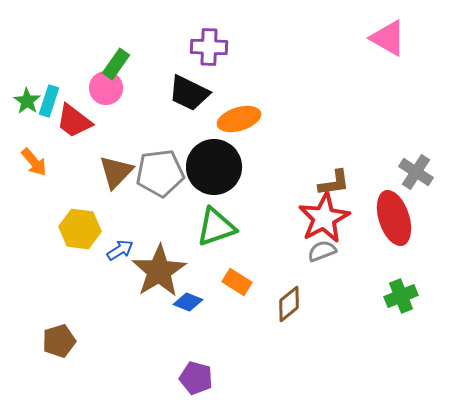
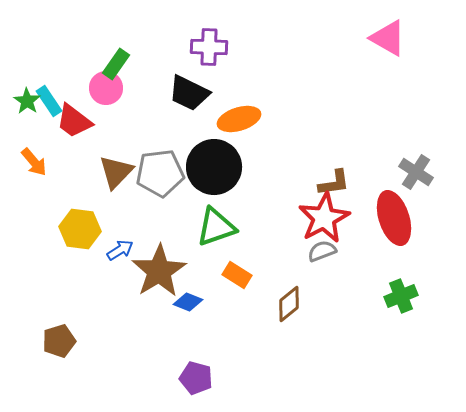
cyan rectangle: rotated 52 degrees counterclockwise
orange rectangle: moved 7 px up
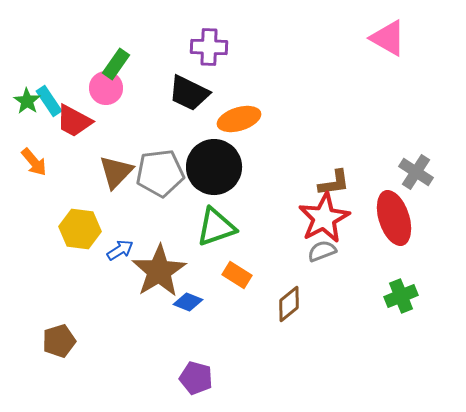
red trapezoid: rotated 9 degrees counterclockwise
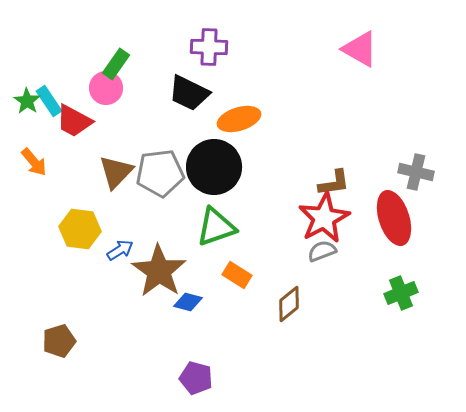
pink triangle: moved 28 px left, 11 px down
gray cross: rotated 20 degrees counterclockwise
brown star: rotated 6 degrees counterclockwise
green cross: moved 3 px up
blue diamond: rotated 8 degrees counterclockwise
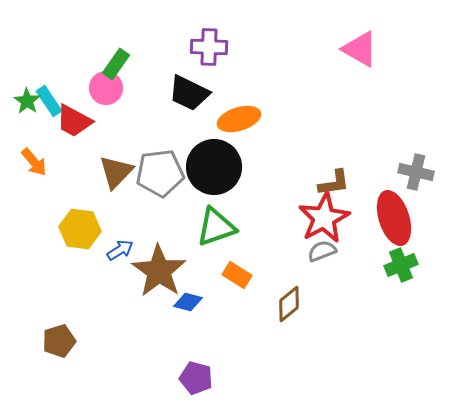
green cross: moved 28 px up
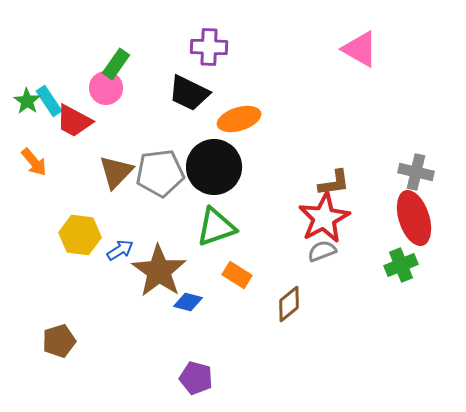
red ellipse: moved 20 px right
yellow hexagon: moved 6 px down
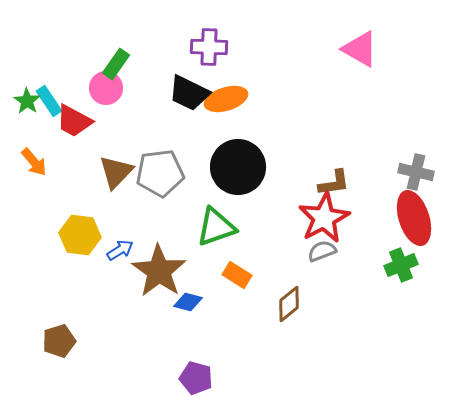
orange ellipse: moved 13 px left, 20 px up
black circle: moved 24 px right
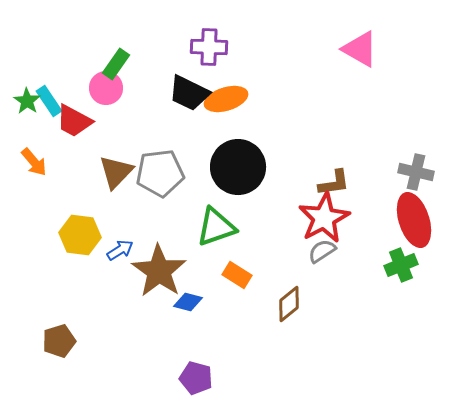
red ellipse: moved 2 px down
gray semicircle: rotated 12 degrees counterclockwise
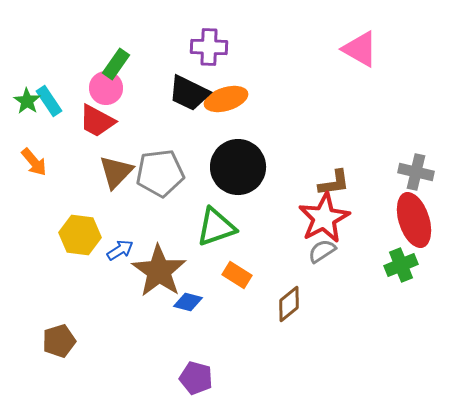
red trapezoid: moved 23 px right
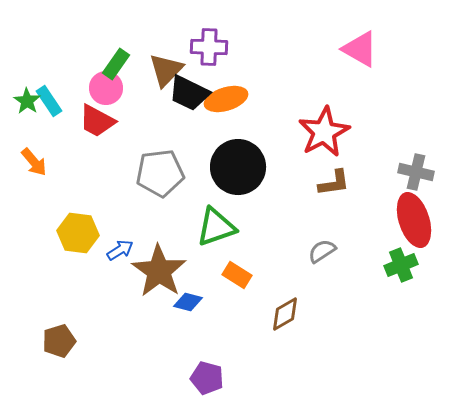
brown triangle: moved 50 px right, 102 px up
red star: moved 86 px up
yellow hexagon: moved 2 px left, 2 px up
brown diamond: moved 4 px left, 10 px down; rotated 9 degrees clockwise
purple pentagon: moved 11 px right
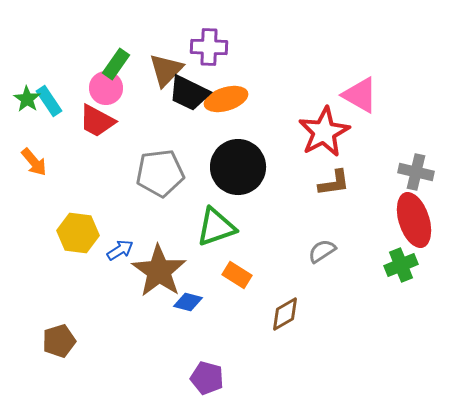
pink triangle: moved 46 px down
green star: moved 2 px up
